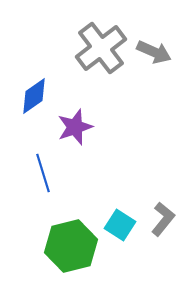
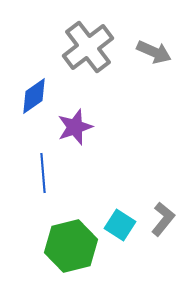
gray cross: moved 13 px left, 1 px up
blue line: rotated 12 degrees clockwise
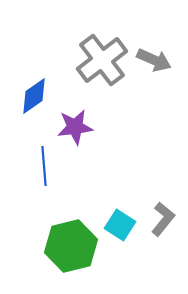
gray cross: moved 14 px right, 13 px down
gray arrow: moved 8 px down
purple star: rotated 12 degrees clockwise
blue line: moved 1 px right, 7 px up
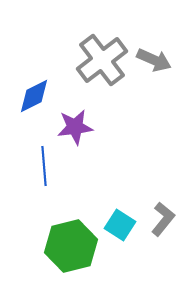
blue diamond: rotated 9 degrees clockwise
